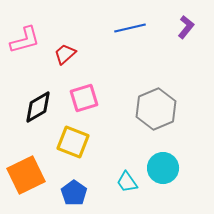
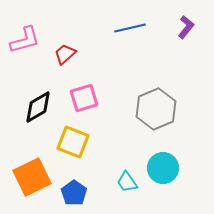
orange square: moved 6 px right, 2 px down
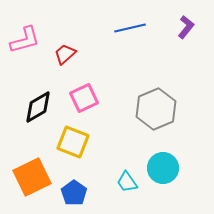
pink square: rotated 8 degrees counterclockwise
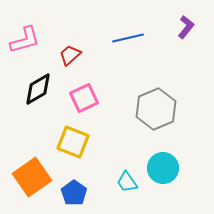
blue line: moved 2 px left, 10 px down
red trapezoid: moved 5 px right, 1 px down
black diamond: moved 18 px up
orange square: rotated 9 degrees counterclockwise
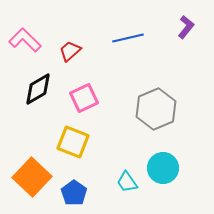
pink L-shape: rotated 120 degrees counterclockwise
red trapezoid: moved 4 px up
orange square: rotated 12 degrees counterclockwise
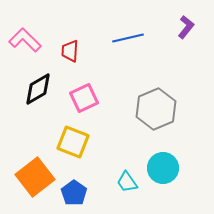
red trapezoid: rotated 45 degrees counterclockwise
orange square: moved 3 px right; rotated 9 degrees clockwise
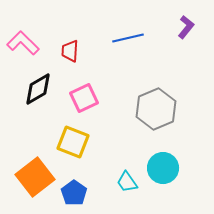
pink L-shape: moved 2 px left, 3 px down
